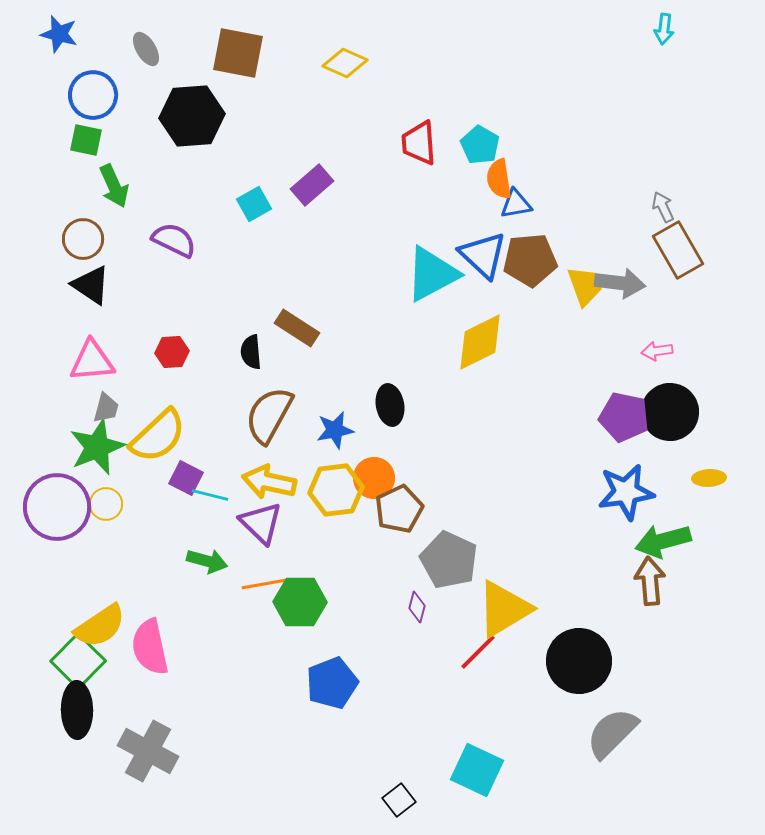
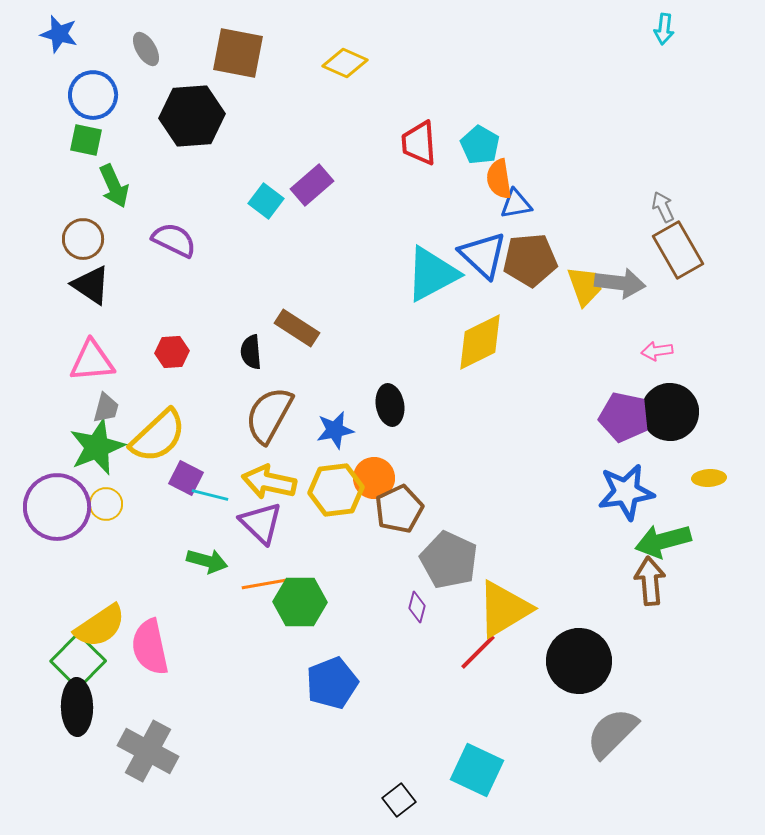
cyan square at (254, 204): moved 12 px right, 3 px up; rotated 24 degrees counterclockwise
black ellipse at (77, 710): moved 3 px up
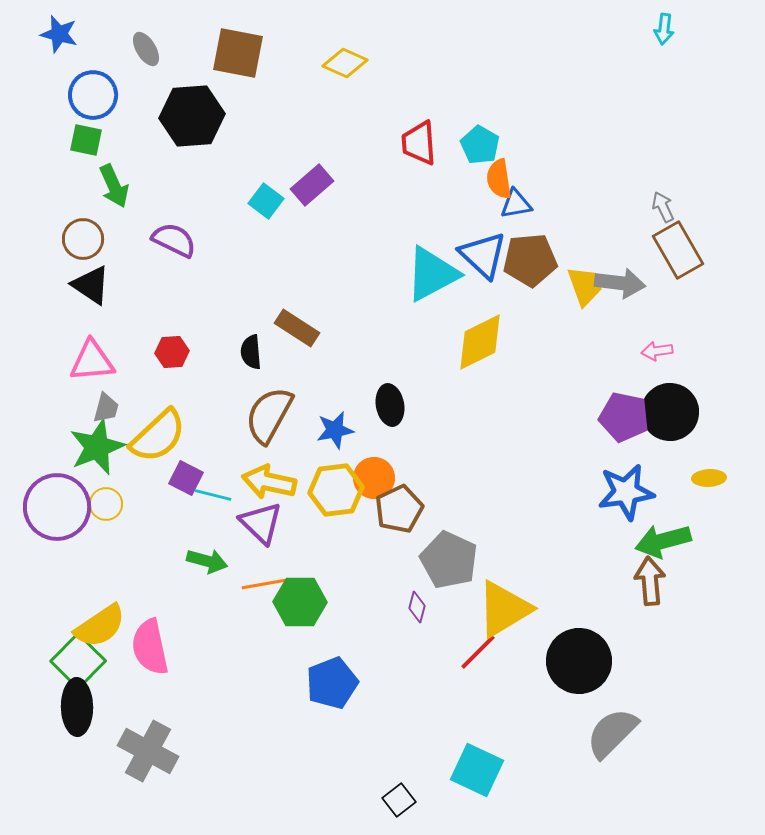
cyan line at (210, 495): moved 3 px right
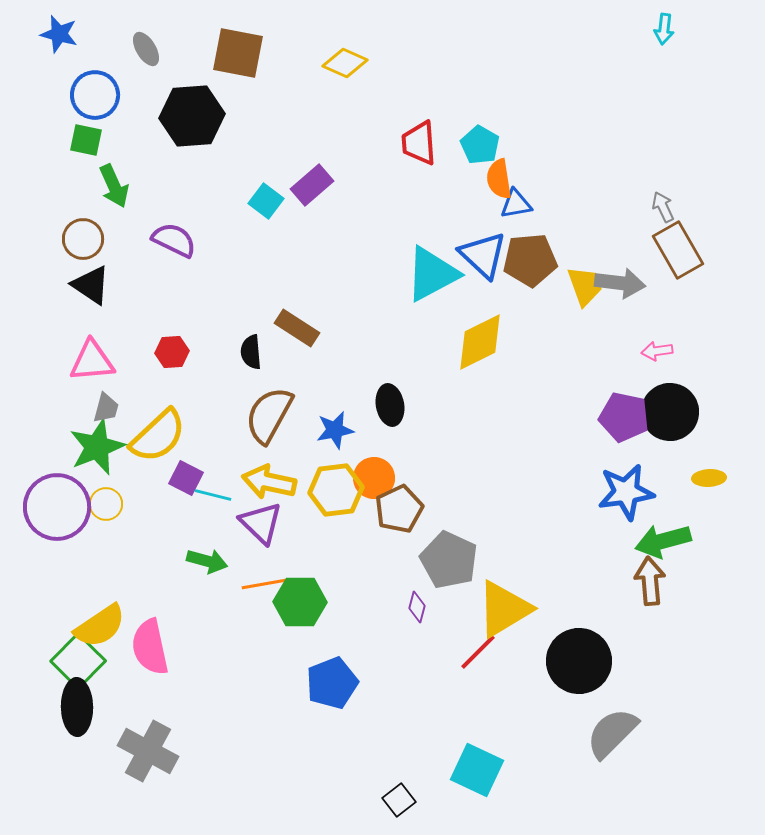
blue circle at (93, 95): moved 2 px right
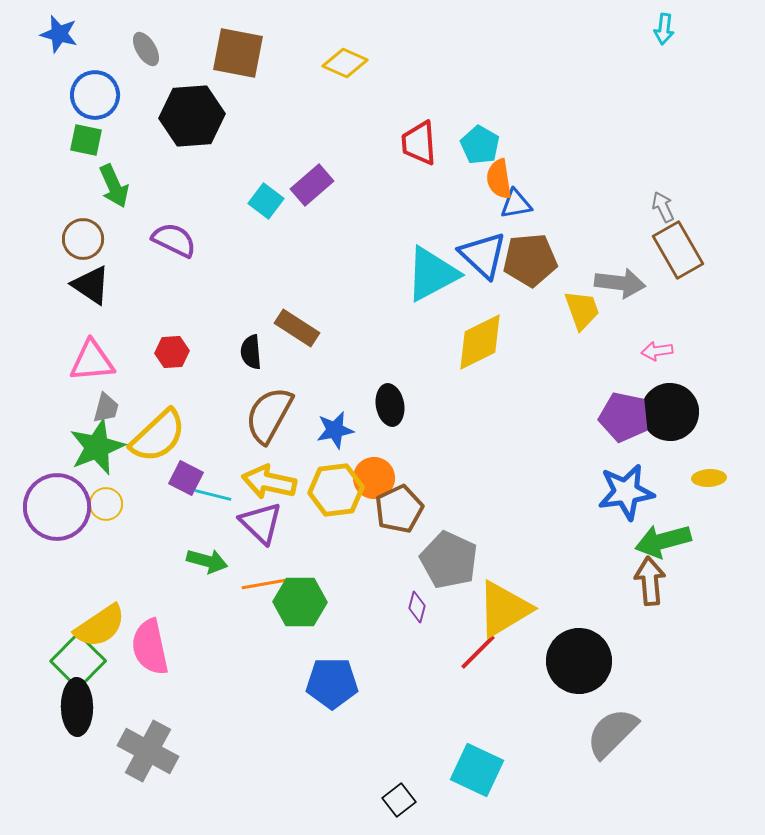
yellow trapezoid at (585, 286): moved 3 px left, 24 px down
blue pentagon at (332, 683): rotated 21 degrees clockwise
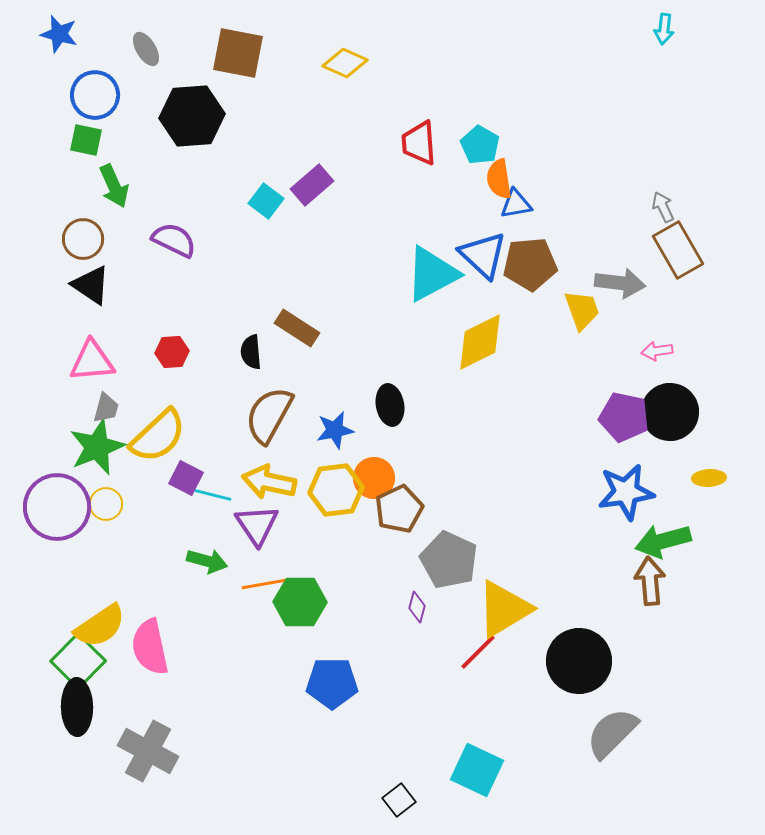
brown pentagon at (530, 260): moved 4 px down
purple triangle at (261, 523): moved 4 px left, 2 px down; rotated 12 degrees clockwise
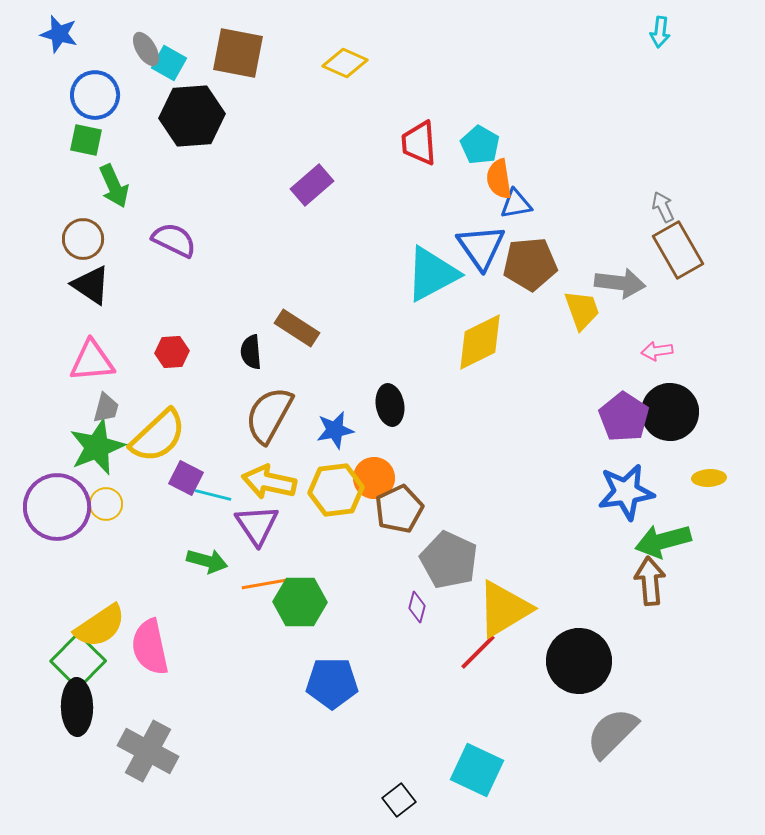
cyan arrow at (664, 29): moved 4 px left, 3 px down
cyan square at (266, 201): moved 97 px left, 138 px up; rotated 8 degrees counterclockwise
blue triangle at (483, 255): moved 2 px left, 8 px up; rotated 12 degrees clockwise
purple pentagon at (624, 417): rotated 21 degrees clockwise
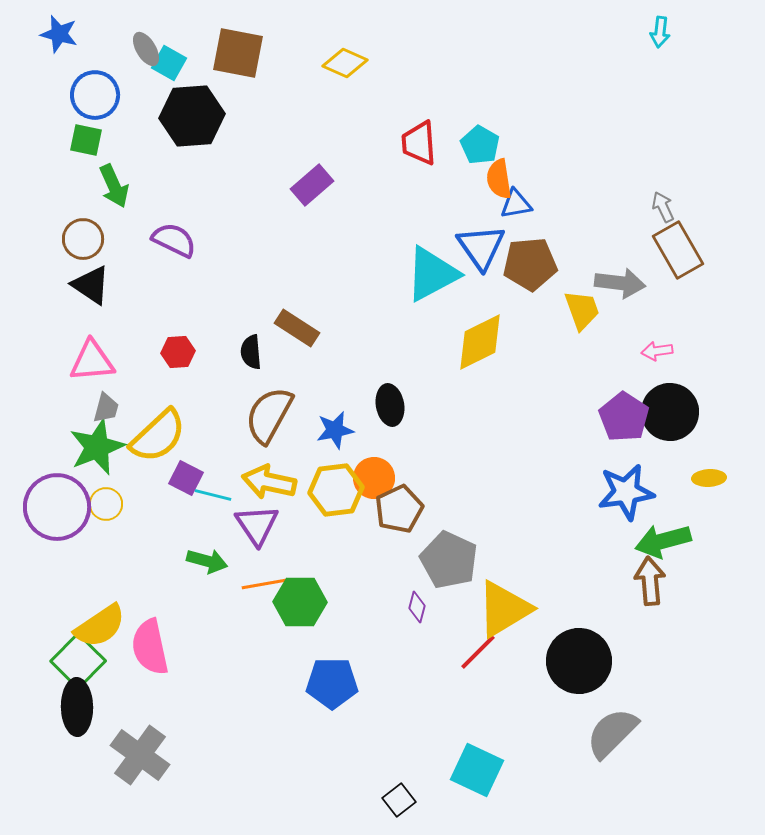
red hexagon at (172, 352): moved 6 px right
gray cross at (148, 751): moved 8 px left, 4 px down; rotated 8 degrees clockwise
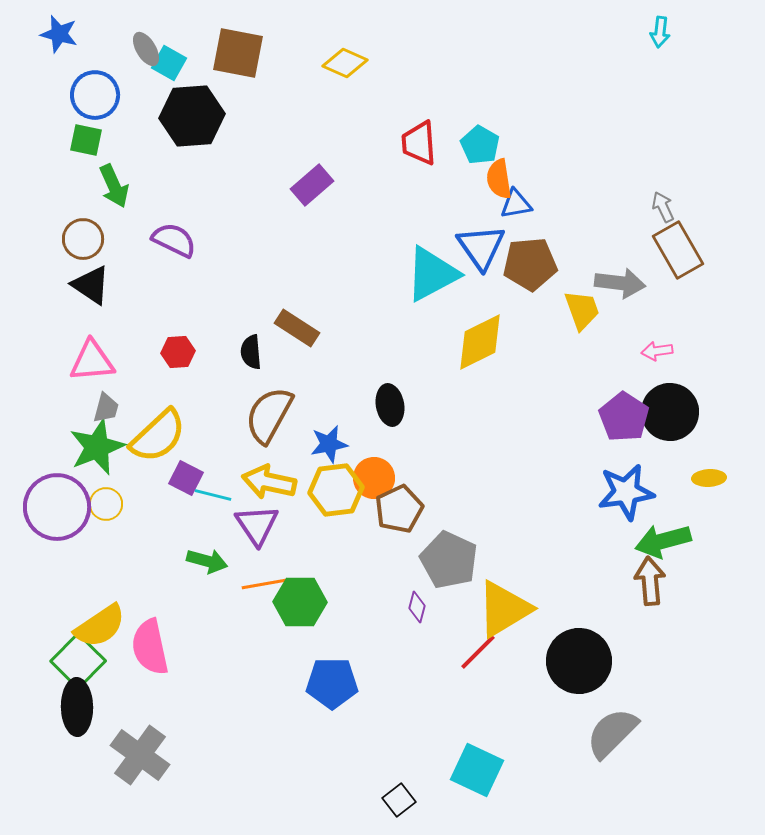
blue star at (335, 430): moved 6 px left, 14 px down
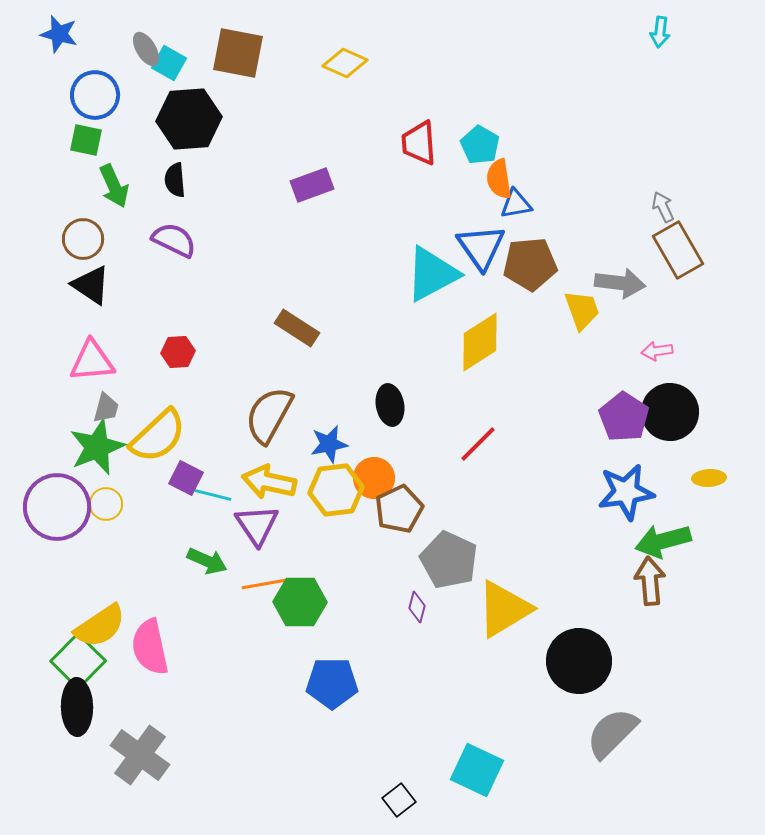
black hexagon at (192, 116): moved 3 px left, 3 px down
purple rectangle at (312, 185): rotated 21 degrees clockwise
yellow diamond at (480, 342): rotated 6 degrees counterclockwise
black semicircle at (251, 352): moved 76 px left, 172 px up
green arrow at (207, 561): rotated 9 degrees clockwise
red line at (478, 652): moved 208 px up
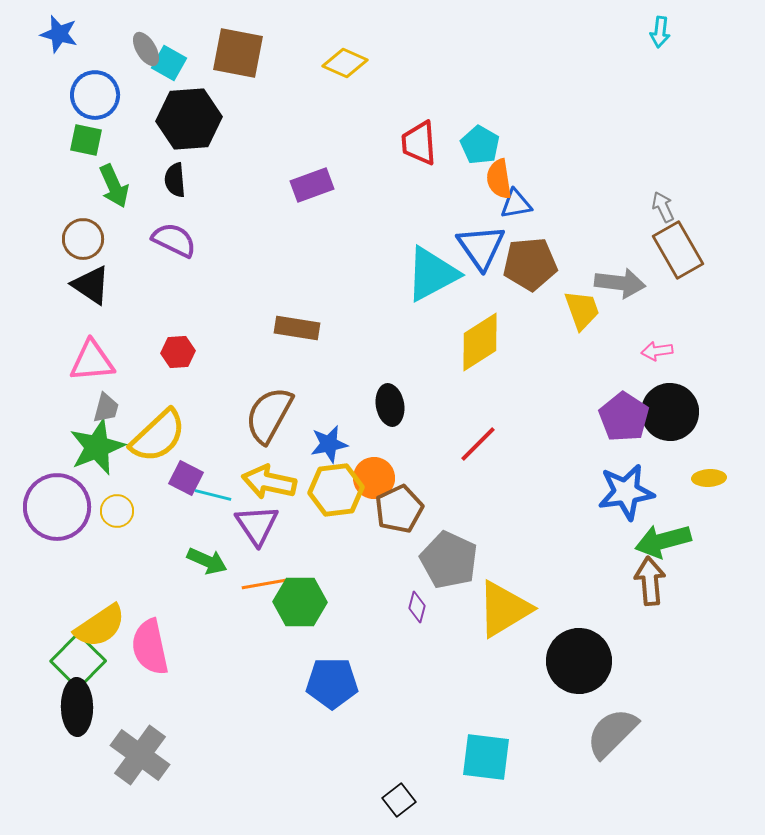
brown rectangle at (297, 328): rotated 24 degrees counterclockwise
yellow circle at (106, 504): moved 11 px right, 7 px down
cyan square at (477, 770): moved 9 px right, 13 px up; rotated 18 degrees counterclockwise
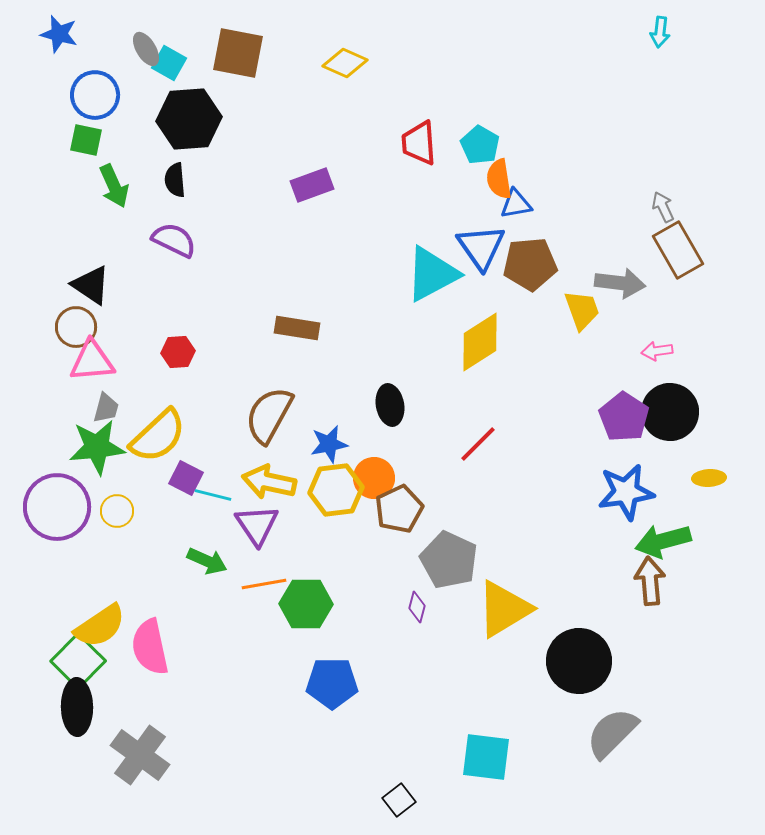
brown circle at (83, 239): moved 7 px left, 88 px down
green star at (97, 447): rotated 16 degrees clockwise
green hexagon at (300, 602): moved 6 px right, 2 px down
